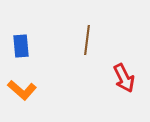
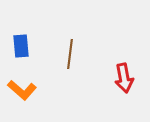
brown line: moved 17 px left, 14 px down
red arrow: rotated 16 degrees clockwise
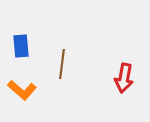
brown line: moved 8 px left, 10 px down
red arrow: rotated 20 degrees clockwise
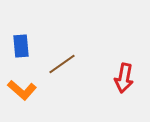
brown line: rotated 48 degrees clockwise
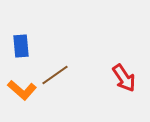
brown line: moved 7 px left, 11 px down
red arrow: rotated 44 degrees counterclockwise
